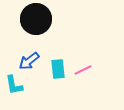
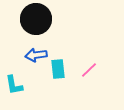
blue arrow: moved 7 px right, 6 px up; rotated 30 degrees clockwise
pink line: moved 6 px right; rotated 18 degrees counterclockwise
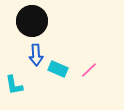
black circle: moved 4 px left, 2 px down
blue arrow: rotated 85 degrees counterclockwise
cyan rectangle: rotated 60 degrees counterclockwise
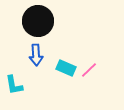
black circle: moved 6 px right
cyan rectangle: moved 8 px right, 1 px up
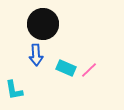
black circle: moved 5 px right, 3 px down
cyan L-shape: moved 5 px down
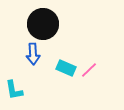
blue arrow: moved 3 px left, 1 px up
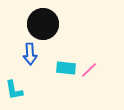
blue arrow: moved 3 px left
cyan rectangle: rotated 18 degrees counterclockwise
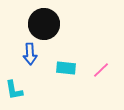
black circle: moved 1 px right
pink line: moved 12 px right
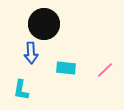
blue arrow: moved 1 px right, 1 px up
pink line: moved 4 px right
cyan L-shape: moved 7 px right; rotated 20 degrees clockwise
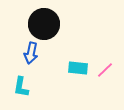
blue arrow: rotated 15 degrees clockwise
cyan rectangle: moved 12 px right
cyan L-shape: moved 3 px up
